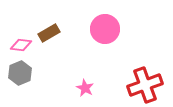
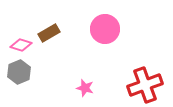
pink diamond: rotated 10 degrees clockwise
gray hexagon: moved 1 px left, 1 px up
pink star: rotated 12 degrees counterclockwise
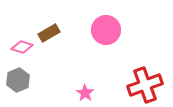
pink circle: moved 1 px right, 1 px down
pink diamond: moved 1 px right, 2 px down
gray hexagon: moved 1 px left, 8 px down
pink star: moved 5 px down; rotated 18 degrees clockwise
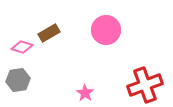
gray hexagon: rotated 15 degrees clockwise
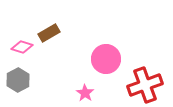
pink circle: moved 29 px down
gray hexagon: rotated 20 degrees counterclockwise
